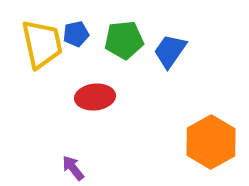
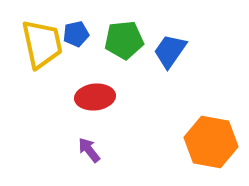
orange hexagon: rotated 21 degrees counterclockwise
purple arrow: moved 16 px right, 18 px up
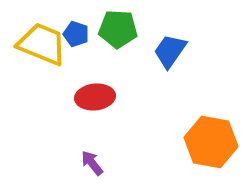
blue pentagon: rotated 30 degrees clockwise
green pentagon: moved 6 px left, 11 px up; rotated 9 degrees clockwise
yellow trapezoid: rotated 56 degrees counterclockwise
purple arrow: moved 3 px right, 13 px down
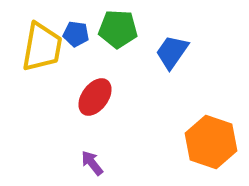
blue pentagon: rotated 10 degrees counterclockwise
yellow trapezoid: moved 3 px down; rotated 78 degrees clockwise
blue trapezoid: moved 2 px right, 1 px down
red ellipse: rotated 48 degrees counterclockwise
orange hexagon: rotated 9 degrees clockwise
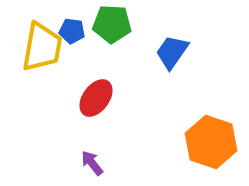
green pentagon: moved 6 px left, 5 px up
blue pentagon: moved 4 px left, 3 px up
red ellipse: moved 1 px right, 1 px down
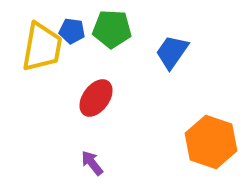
green pentagon: moved 5 px down
